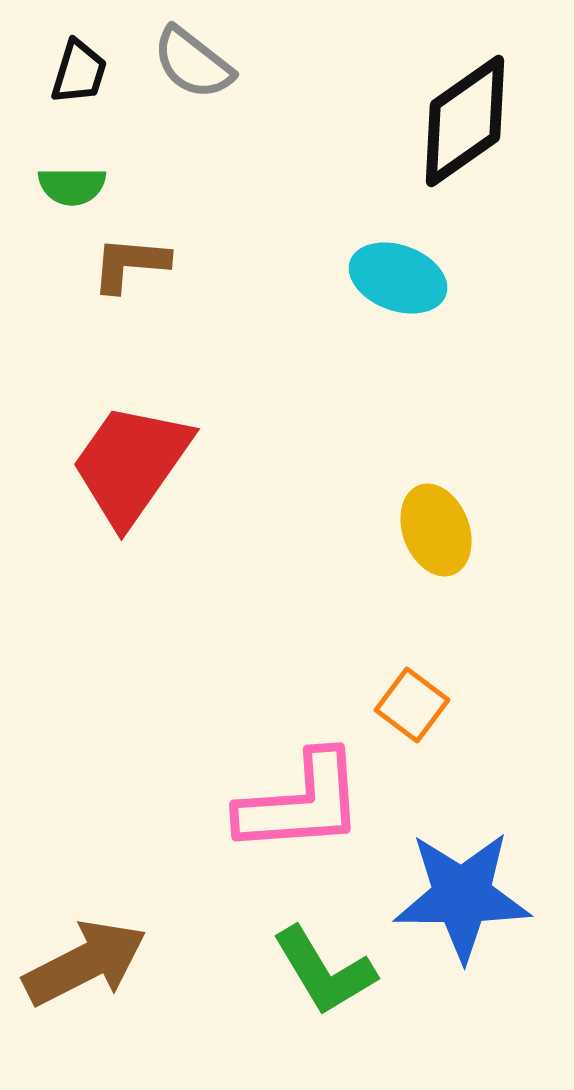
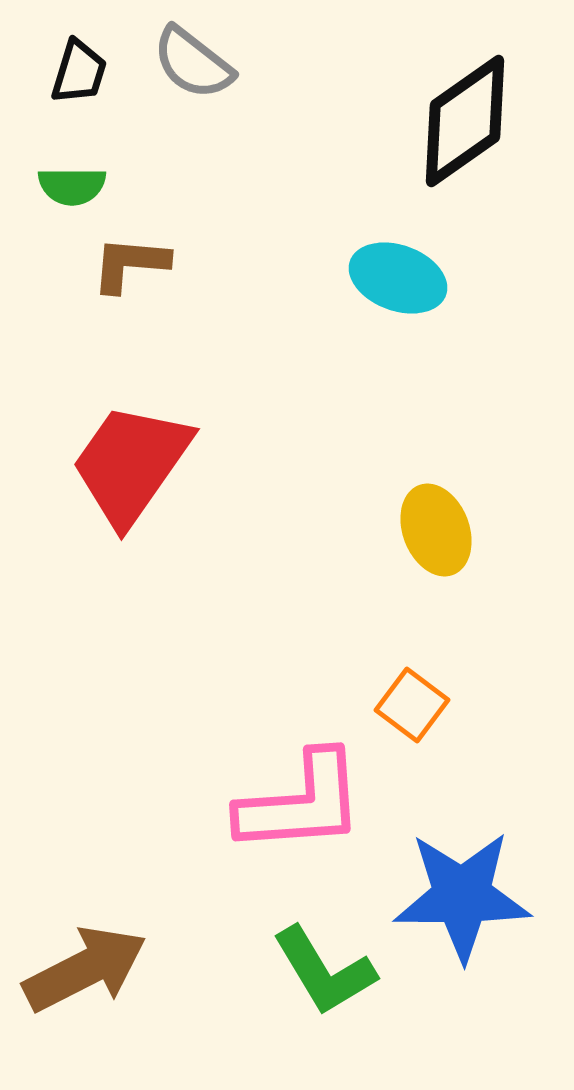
brown arrow: moved 6 px down
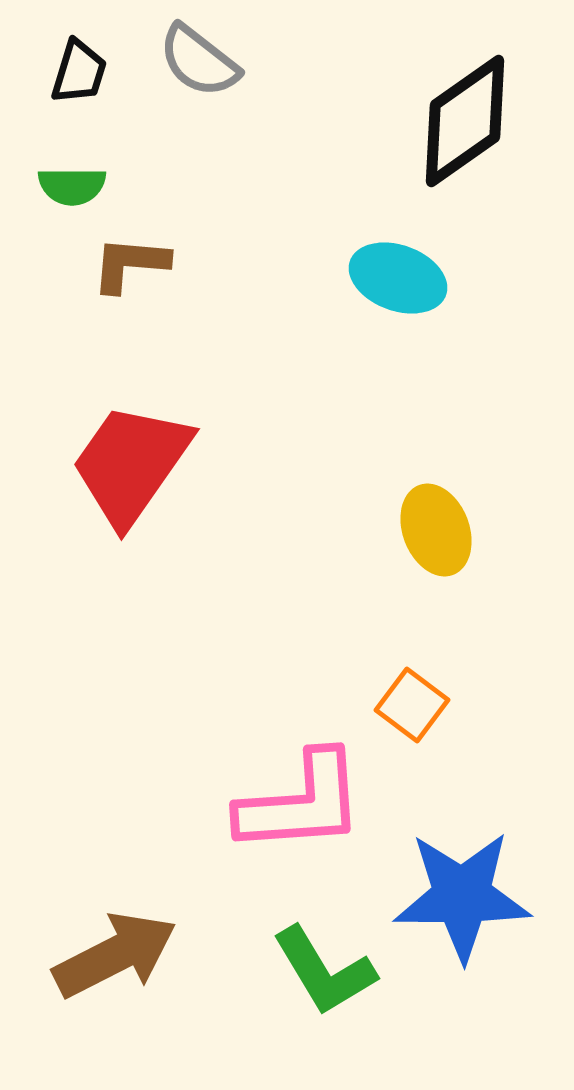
gray semicircle: moved 6 px right, 2 px up
brown arrow: moved 30 px right, 14 px up
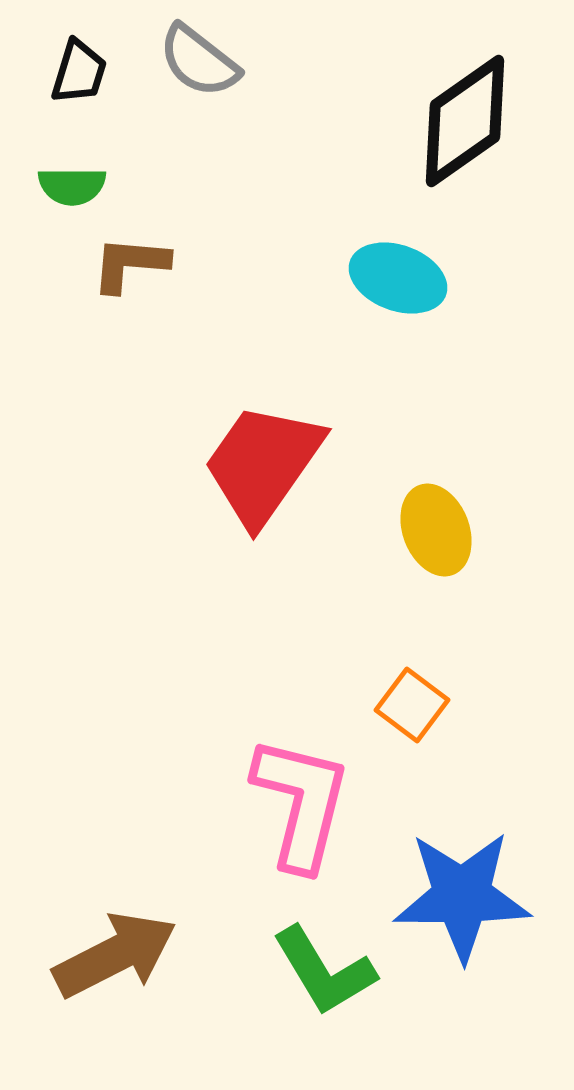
red trapezoid: moved 132 px right
pink L-shape: rotated 72 degrees counterclockwise
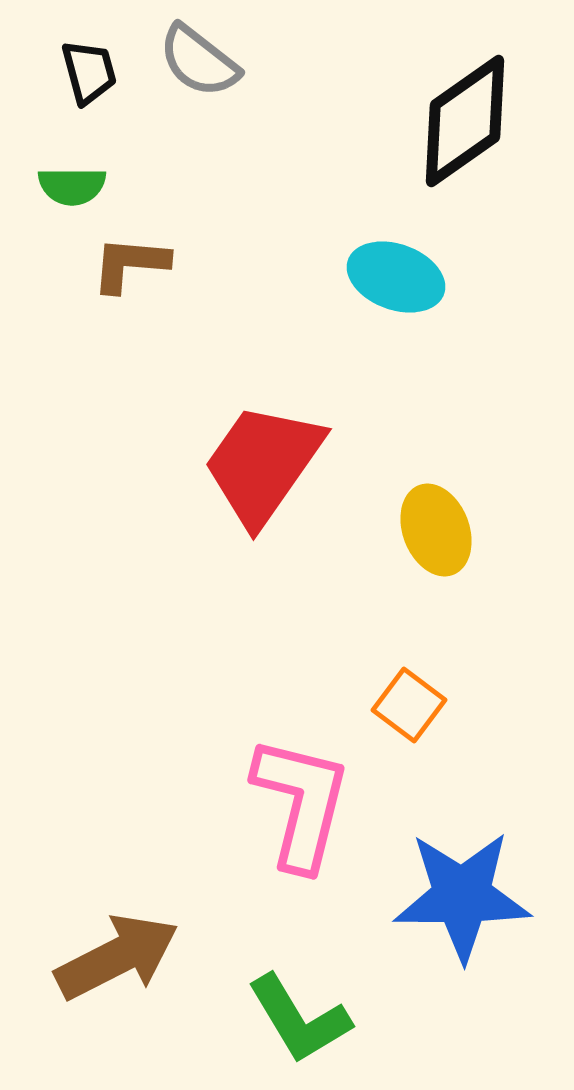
black trapezoid: moved 10 px right; rotated 32 degrees counterclockwise
cyan ellipse: moved 2 px left, 1 px up
orange square: moved 3 px left
brown arrow: moved 2 px right, 2 px down
green L-shape: moved 25 px left, 48 px down
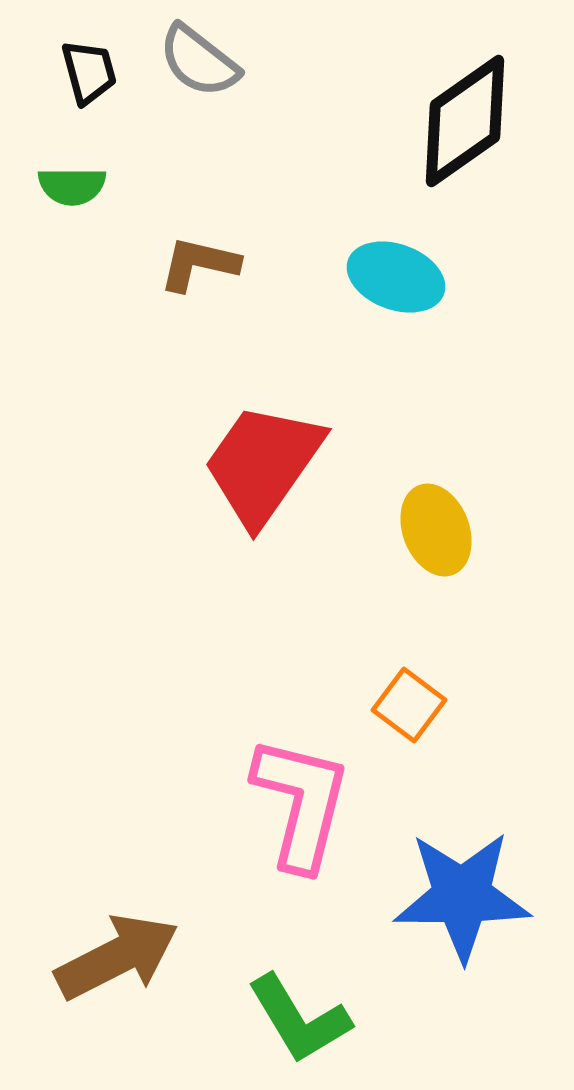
brown L-shape: moved 69 px right; rotated 8 degrees clockwise
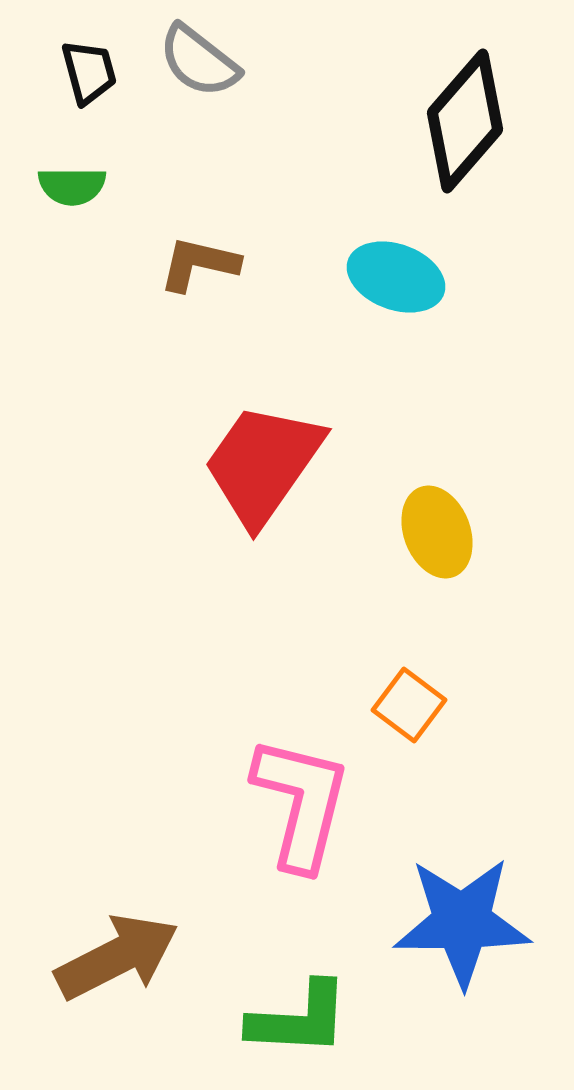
black diamond: rotated 14 degrees counterclockwise
yellow ellipse: moved 1 px right, 2 px down
blue star: moved 26 px down
green L-shape: rotated 56 degrees counterclockwise
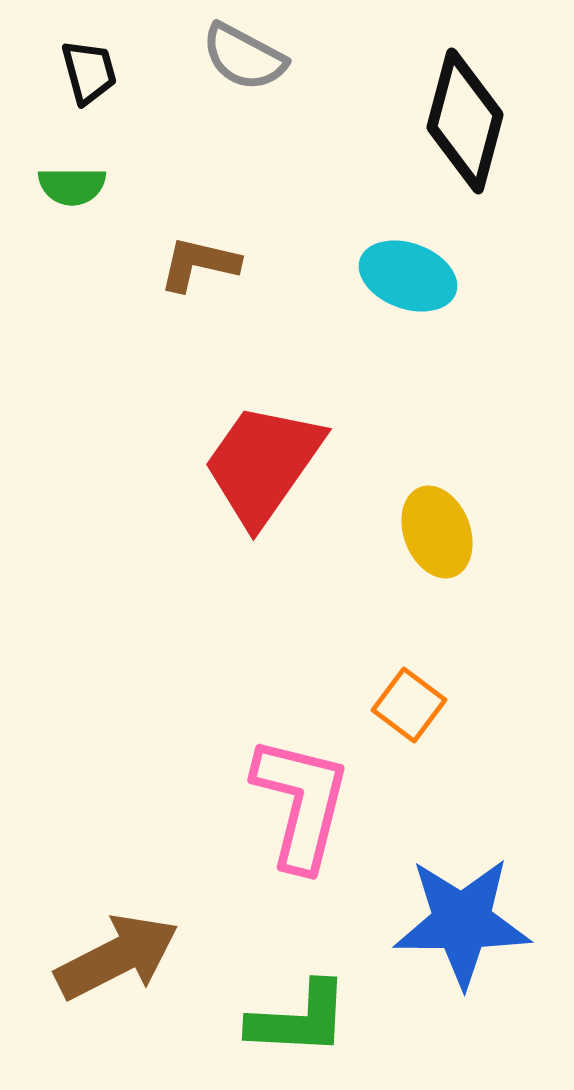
gray semicircle: moved 45 px right, 4 px up; rotated 10 degrees counterclockwise
black diamond: rotated 26 degrees counterclockwise
cyan ellipse: moved 12 px right, 1 px up
